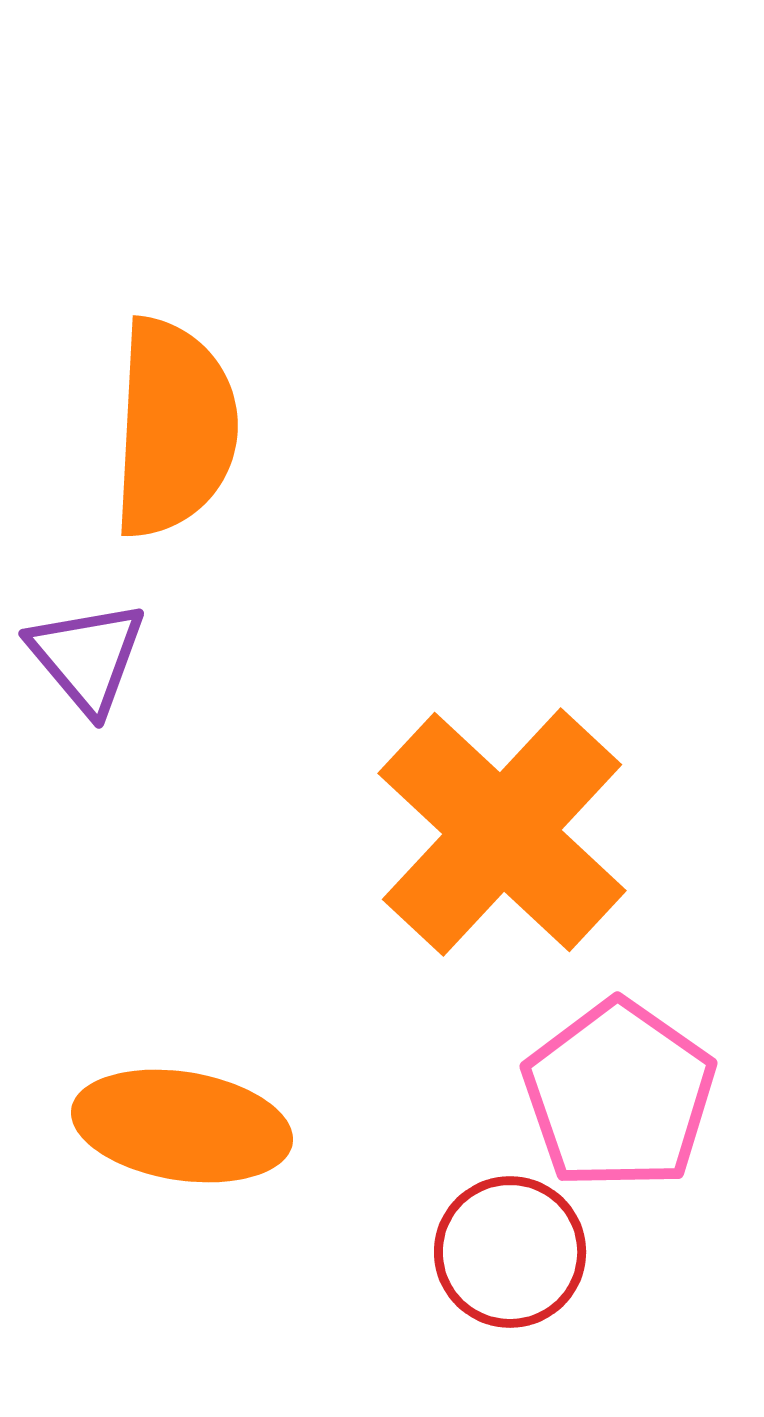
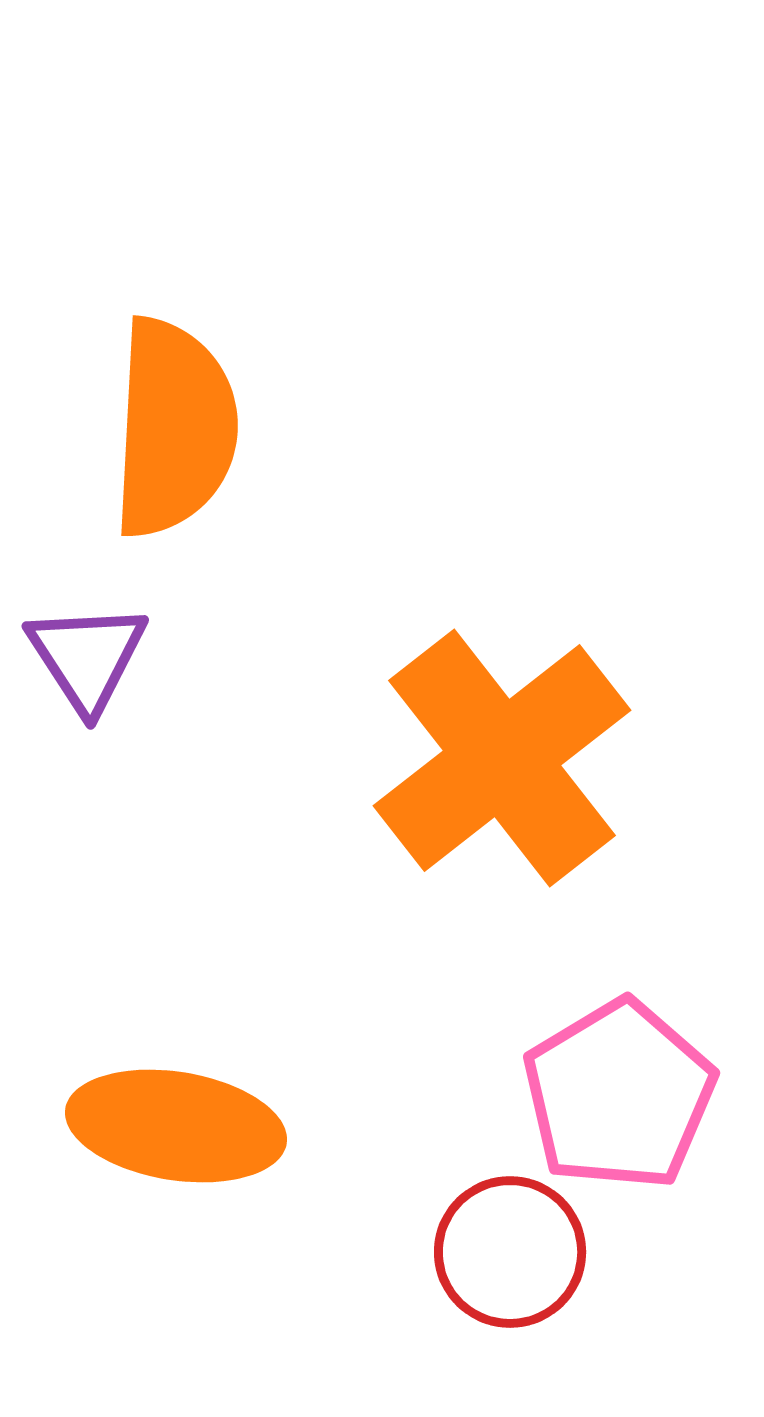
purple triangle: rotated 7 degrees clockwise
orange cross: moved 74 px up; rotated 9 degrees clockwise
pink pentagon: rotated 6 degrees clockwise
orange ellipse: moved 6 px left
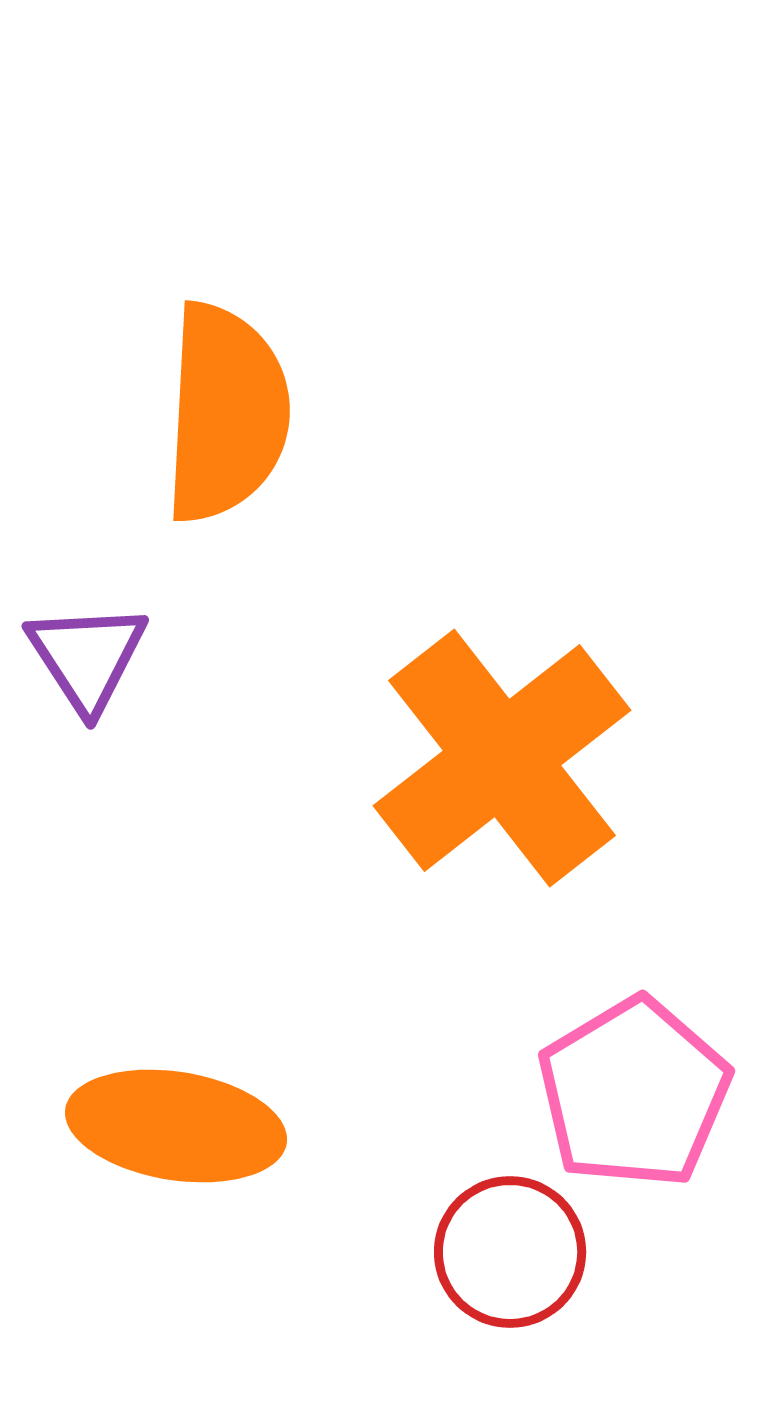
orange semicircle: moved 52 px right, 15 px up
pink pentagon: moved 15 px right, 2 px up
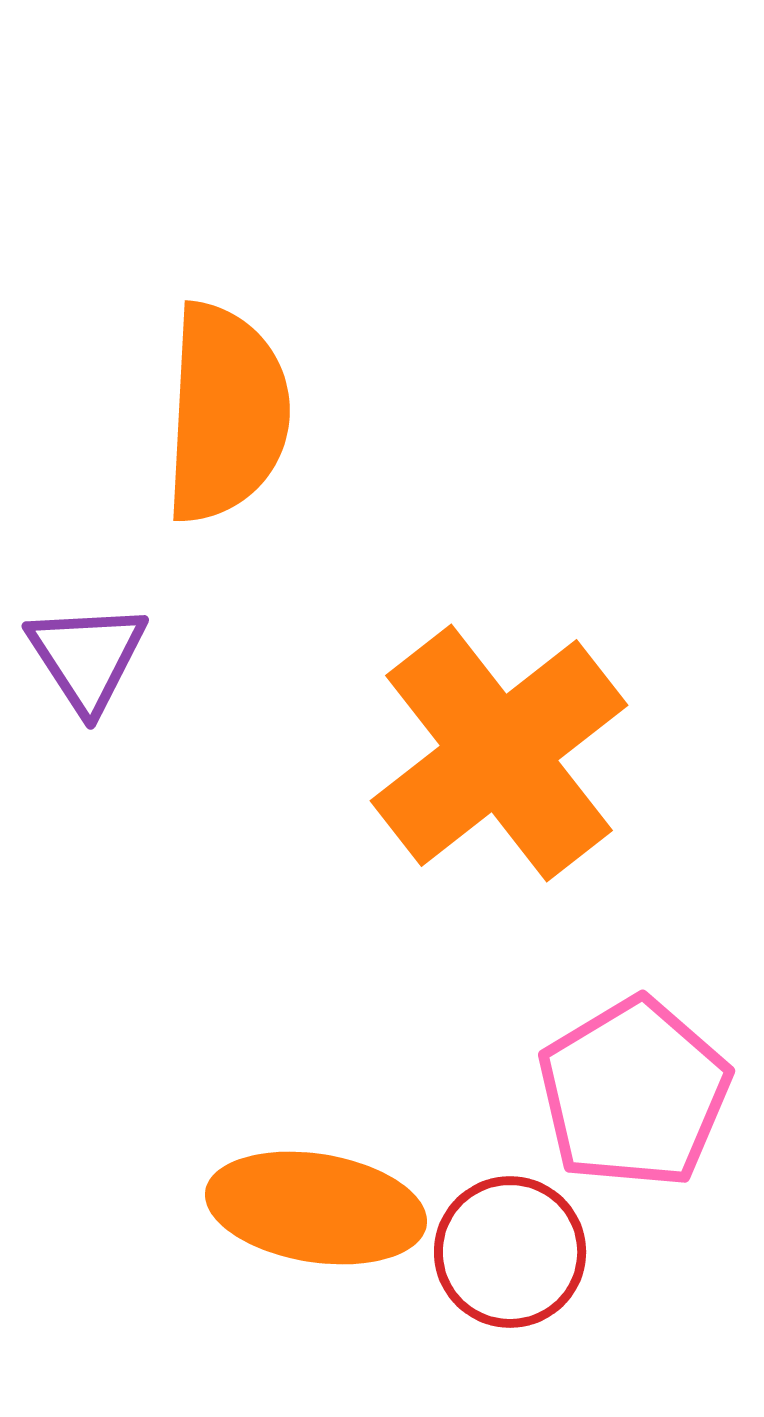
orange cross: moved 3 px left, 5 px up
orange ellipse: moved 140 px right, 82 px down
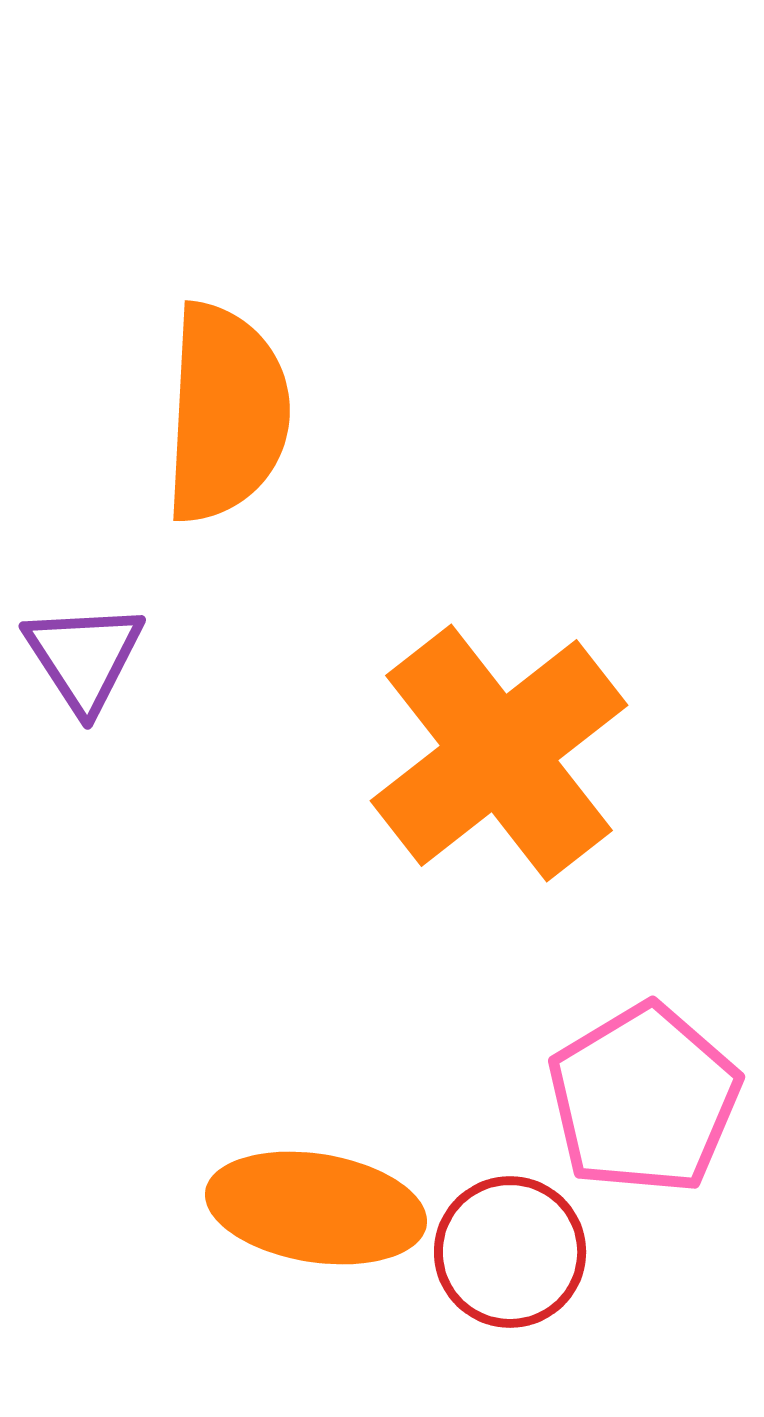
purple triangle: moved 3 px left
pink pentagon: moved 10 px right, 6 px down
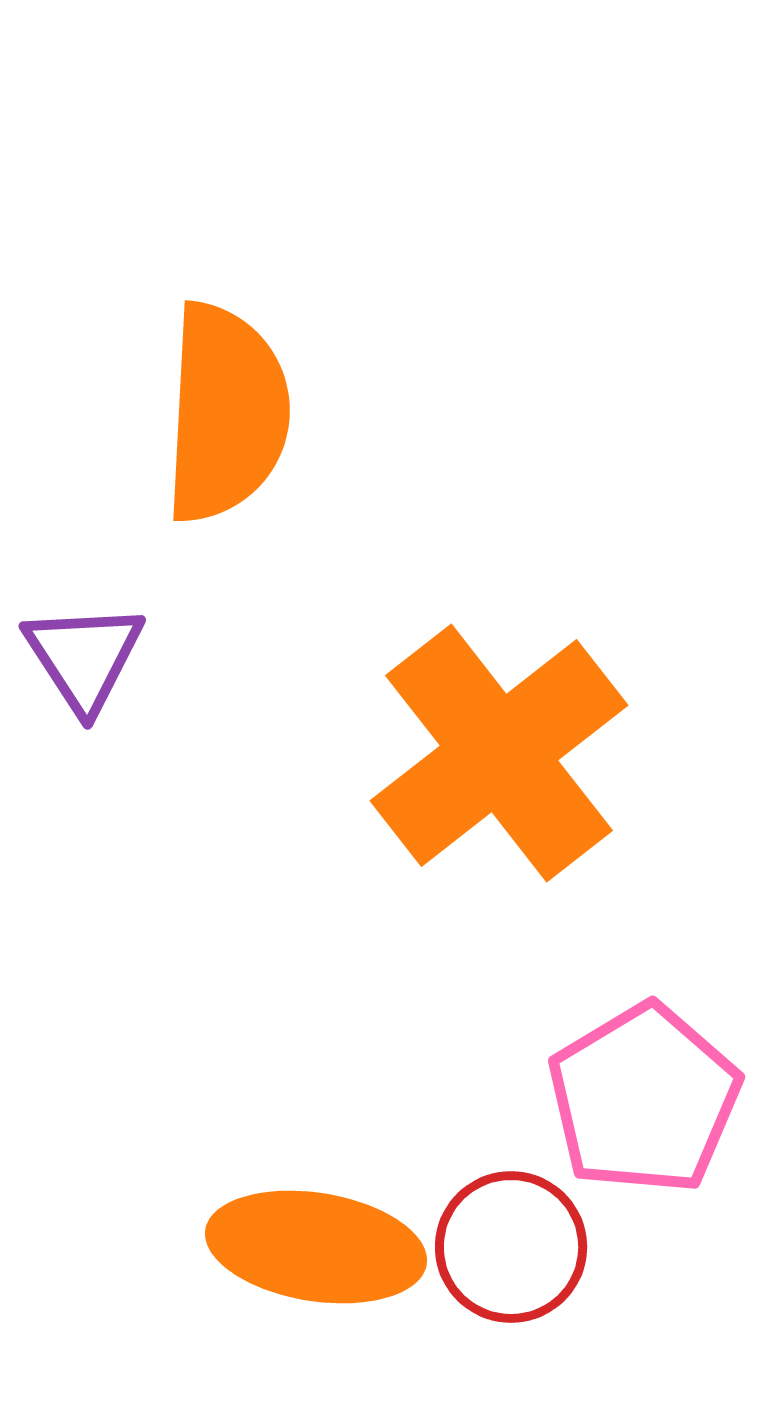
orange ellipse: moved 39 px down
red circle: moved 1 px right, 5 px up
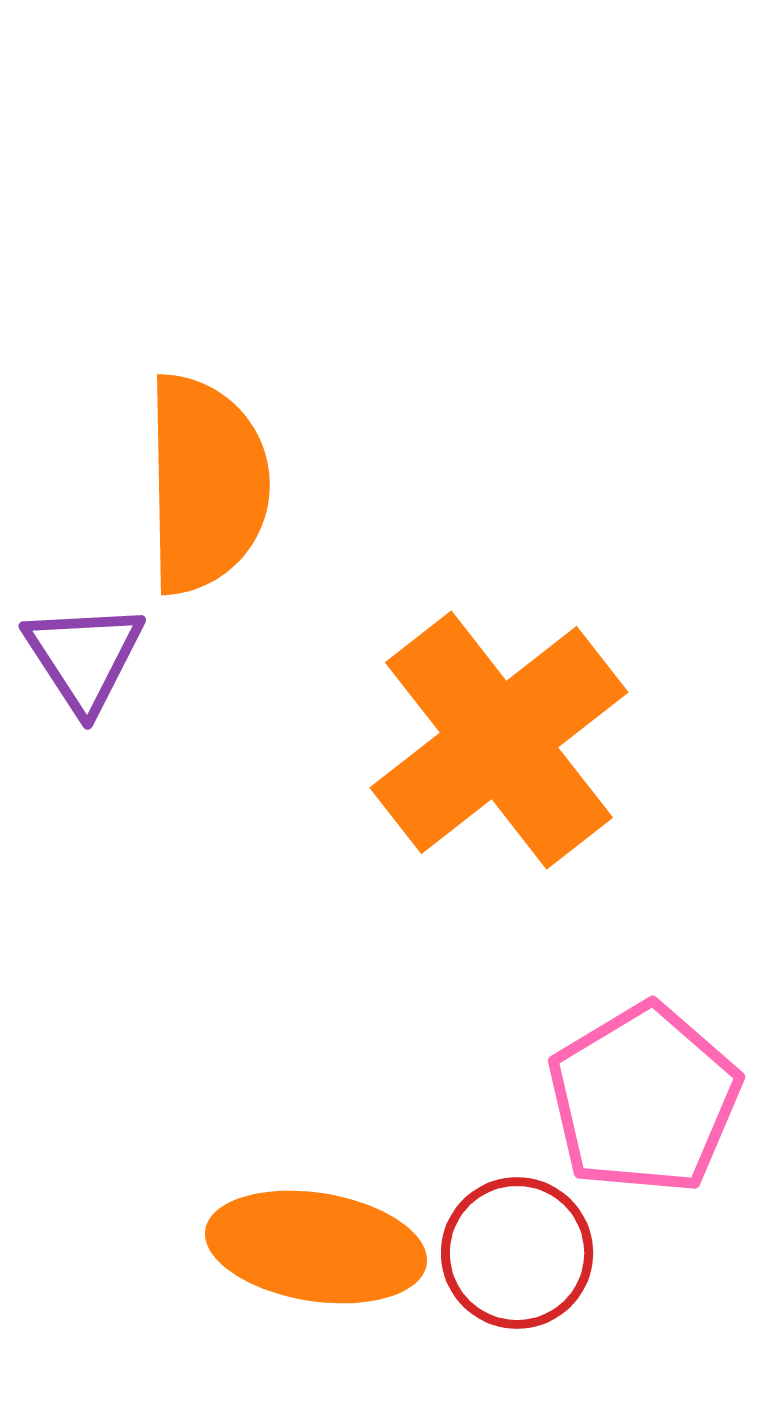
orange semicircle: moved 20 px left, 71 px down; rotated 4 degrees counterclockwise
orange cross: moved 13 px up
red circle: moved 6 px right, 6 px down
